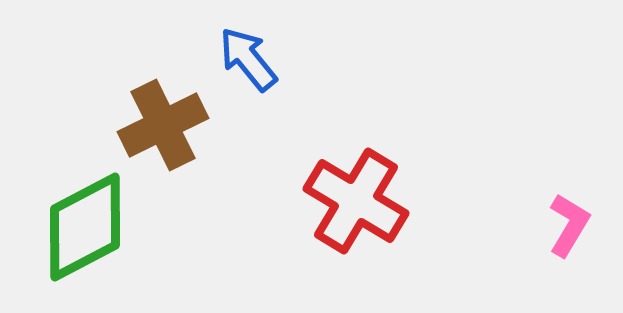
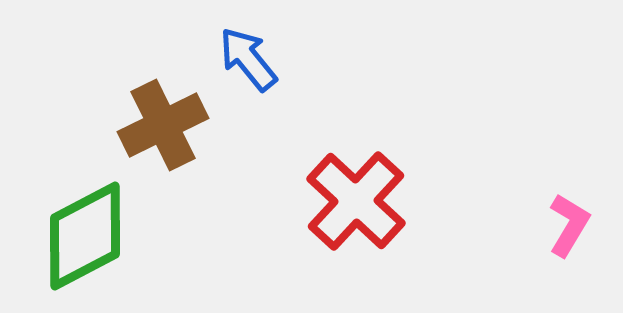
red cross: rotated 12 degrees clockwise
green diamond: moved 9 px down
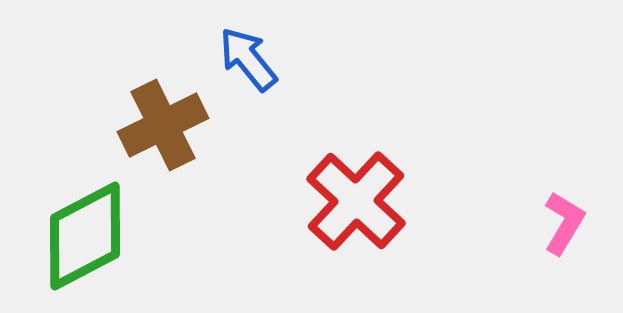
pink L-shape: moved 5 px left, 2 px up
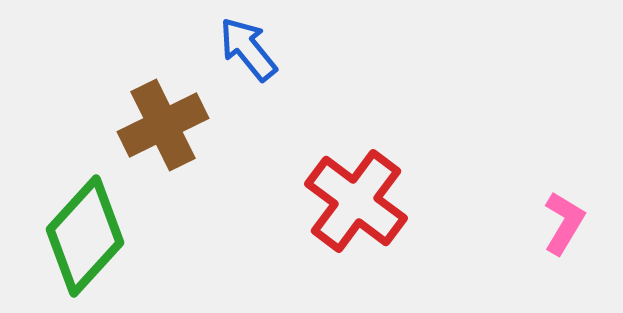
blue arrow: moved 10 px up
red cross: rotated 6 degrees counterclockwise
green diamond: rotated 20 degrees counterclockwise
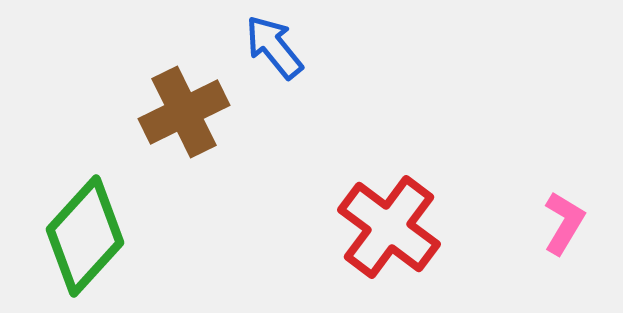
blue arrow: moved 26 px right, 2 px up
brown cross: moved 21 px right, 13 px up
red cross: moved 33 px right, 26 px down
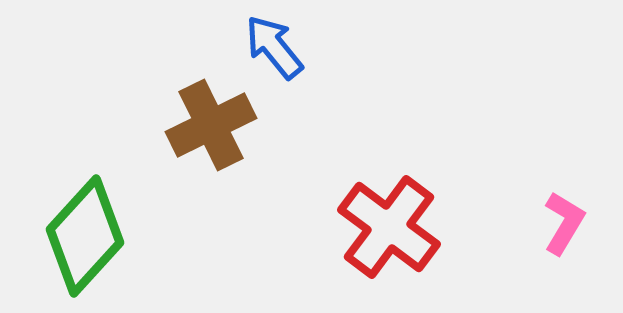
brown cross: moved 27 px right, 13 px down
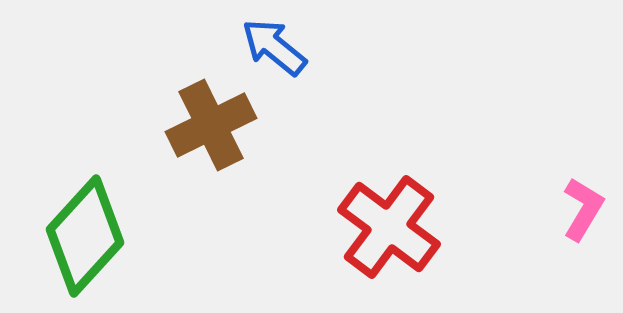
blue arrow: rotated 12 degrees counterclockwise
pink L-shape: moved 19 px right, 14 px up
